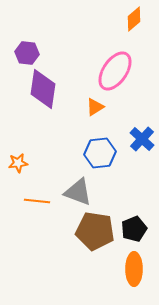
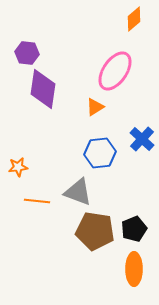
orange star: moved 4 px down
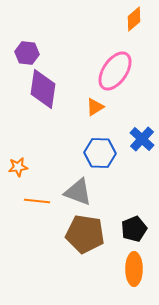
blue hexagon: rotated 8 degrees clockwise
brown pentagon: moved 10 px left, 3 px down
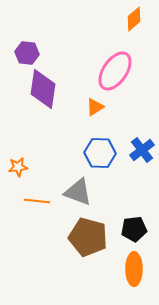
blue cross: moved 11 px down; rotated 10 degrees clockwise
black pentagon: rotated 15 degrees clockwise
brown pentagon: moved 3 px right, 3 px down; rotated 6 degrees clockwise
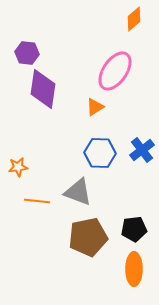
brown pentagon: rotated 27 degrees counterclockwise
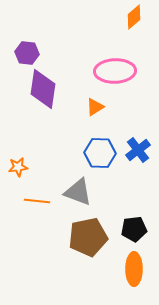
orange diamond: moved 2 px up
pink ellipse: rotated 54 degrees clockwise
blue cross: moved 4 px left
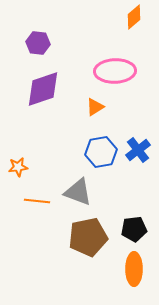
purple hexagon: moved 11 px right, 10 px up
purple diamond: rotated 63 degrees clockwise
blue hexagon: moved 1 px right, 1 px up; rotated 12 degrees counterclockwise
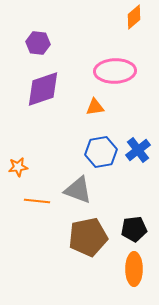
orange triangle: rotated 24 degrees clockwise
gray triangle: moved 2 px up
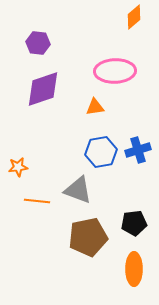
blue cross: rotated 20 degrees clockwise
black pentagon: moved 6 px up
